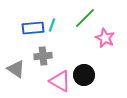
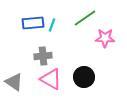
green line: rotated 10 degrees clockwise
blue rectangle: moved 5 px up
pink star: rotated 24 degrees counterclockwise
gray triangle: moved 2 px left, 13 px down
black circle: moved 2 px down
pink triangle: moved 9 px left, 2 px up
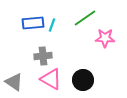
black circle: moved 1 px left, 3 px down
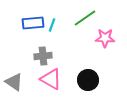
black circle: moved 5 px right
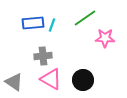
black circle: moved 5 px left
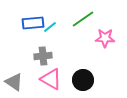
green line: moved 2 px left, 1 px down
cyan line: moved 2 px left, 2 px down; rotated 32 degrees clockwise
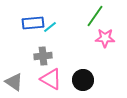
green line: moved 12 px right, 3 px up; rotated 20 degrees counterclockwise
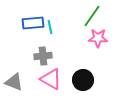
green line: moved 3 px left
cyan line: rotated 64 degrees counterclockwise
pink star: moved 7 px left
gray triangle: rotated 12 degrees counterclockwise
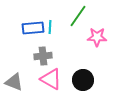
green line: moved 14 px left
blue rectangle: moved 5 px down
cyan line: rotated 16 degrees clockwise
pink star: moved 1 px left, 1 px up
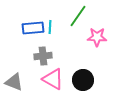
pink triangle: moved 2 px right
